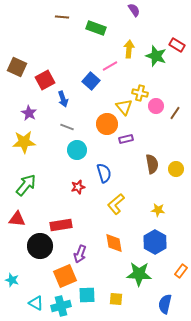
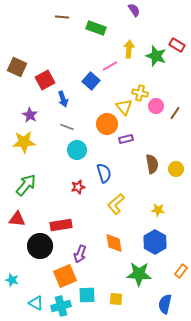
purple star at (29, 113): moved 1 px right, 2 px down
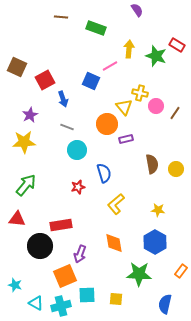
purple semicircle at (134, 10): moved 3 px right
brown line at (62, 17): moved 1 px left
blue square at (91, 81): rotated 18 degrees counterclockwise
purple star at (30, 115): rotated 14 degrees clockwise
cyan star at (12, 280): moved 3 px right, 5 px down
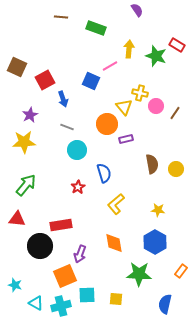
red star at (78, 187): rotated 16 degrees counterclockwise
